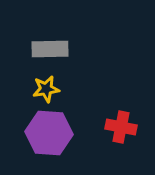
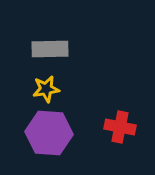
red cross: moved 1 px left
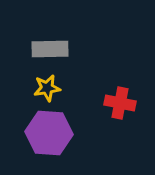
yellow star: moved 1 px right, 1 px up
red cross: moved 24 px up
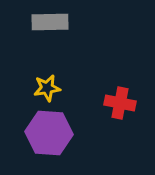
gray rectangle: moved 27 px up
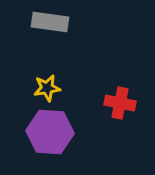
gray rectangle: rotated 9 degrees clockwise
purple hexagon: moved 1 px right, 1 px up
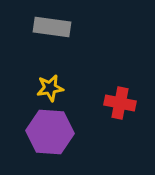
gray rectangle: moved 2 px right, 5 px down
yellow star: moved 3 px right
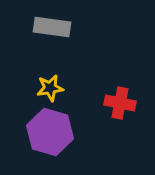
purple hexagon: rotated 12 degrees clockwise
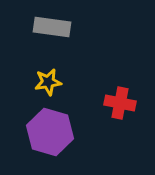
yellow star: moved 2 px left, 6 px up
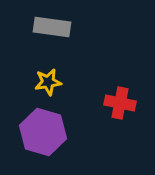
purple hexagon: moved 7 px left
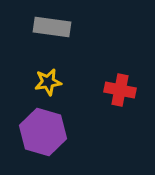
red cross: moved 13 px up
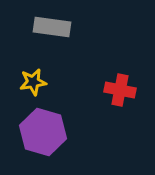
yellow star: moved 15 px left
